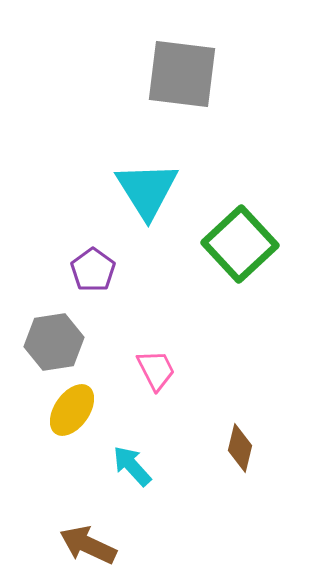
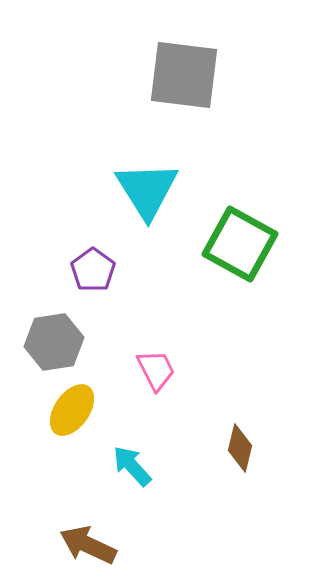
gray square: moved 2 px right, 1 px down
green square: rotated 18 degrees counterclockwise
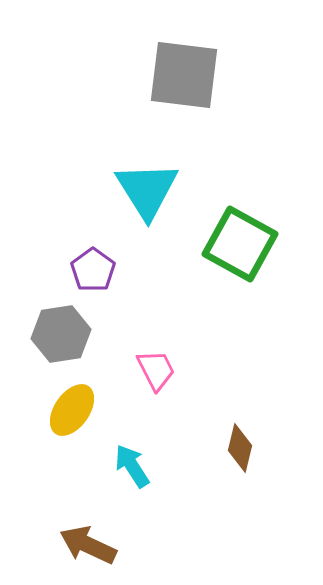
gray hexagon: moved 7 px right, 8 px up
cyan arrow: rotated 9 degrees clockwise
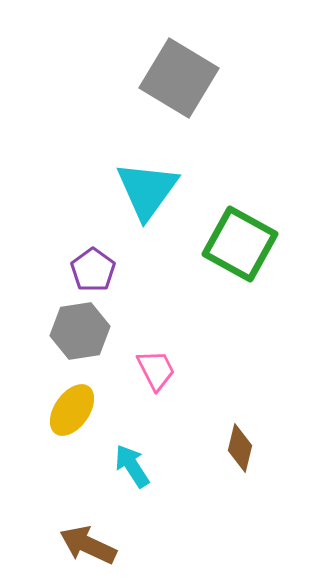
gray square: moved 5 px left, 3 px down; rotated 24 degrees clockwise
cyan triangle: rotated 8 degrees clockwise
gray hexagon: moved 19 px right, 3 px up
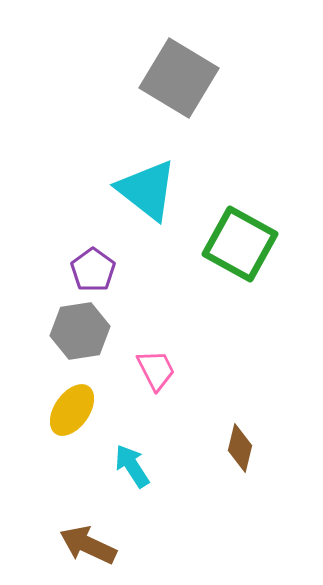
cyan triangle: rotated 28 degrees counterclockwise
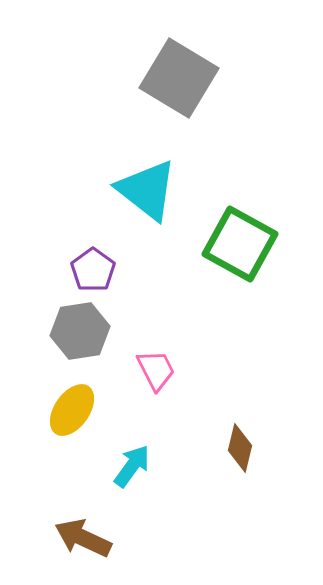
cyan arrow: rotated 69 degrees clockwise
brown arrow: moved 5 px left, 7 px up
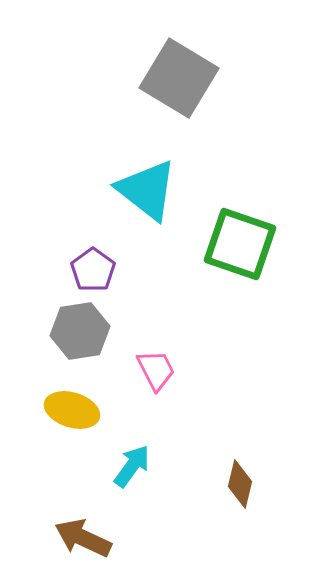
green square: rotated 10 degrees counterclockwise
yellow ellipse: rotated 72 degrees clockwise
brown diamond: moved 36 px down
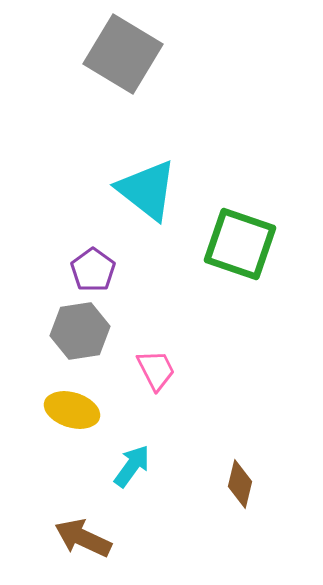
gray square: moved 56 px left, 24 px up
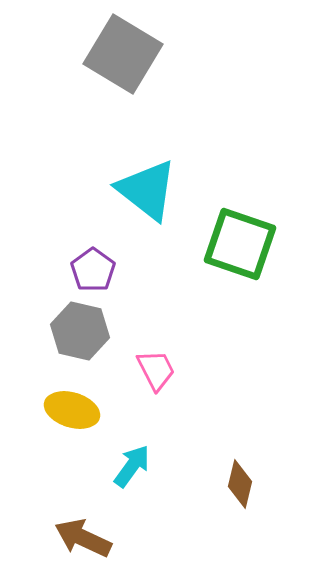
gray hexagon: rotated 22 degrees clockwise
